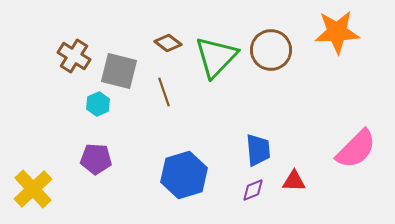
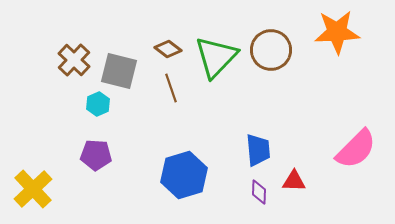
brown diamond: moved 6 px down
brown cross: moved 4 px down; rotated 12 degrees clockwise
brown line: moved 7 px right, 4 px up
purple pentagon: moved 4 px up
purple diamond: moved 6 px right, 2 px down; rotated 65 degrees counterclockwise
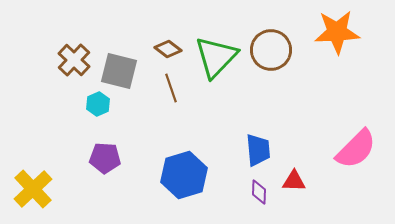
purple pentagon: moved 9 px right, 3 px down
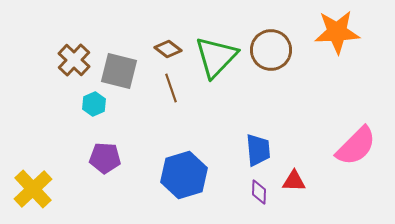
cyan hexagon: moved 4 px left
pink semicircle: moved 3 px up
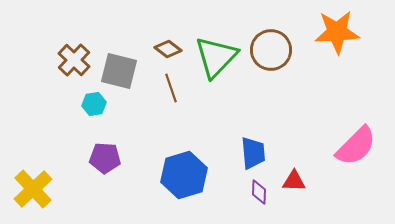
cyan hexagon: rotated 15 degrees clockwise
blue trapezoid: moved 5 px left, 3 px down
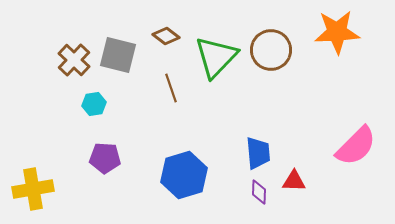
brown diamond: moved 2 px left, 13 px up
gray square: moved 1 px left, 16 px up
blue trapezoid: moved 5 px right
yellow cross: rotated 33 degrees clockwise
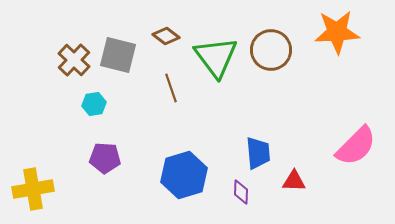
green triangle: rotated 21 degrees counterclockwise
purple diamond: moved 18 px left
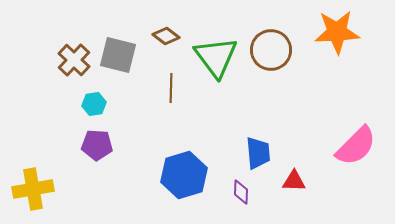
brown line: rotated 20 degrees clockwise
purple pentagon: moved 8 px left, 13 px up
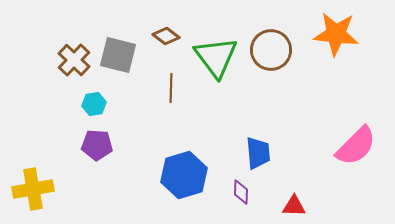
orange star: moved 1 px left, 2 px down; rotated 9 degrees clockwise
red triangle: moved 25 px down
